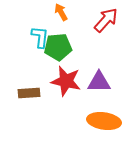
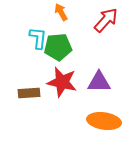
cyan L-shape: moved 2 px left, 1 px down
red star: moved 4 px left, 1 px down
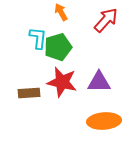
green pentagon: rotated 12 degrees counterclockwise
orange ellipse: rotated 12 degrees counterclockwise
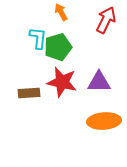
red arrow: rotated 16 degrees counterclockwise
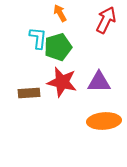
orange arrow: moved 1 px left, 1 px down
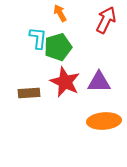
red star: moved 3 px right; rotated 12 degrees clockwise
